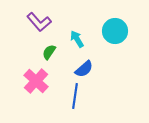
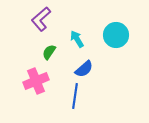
purple L-shape: moved 2 px right, 3 px up; rotated 90 degrees clockwise
cyan circle: moved 1 px right, 4 px down
pink cross: rotated 25 degrees clockwise
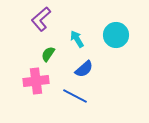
green semicircle: moved 1 px left, 2 px down
pink cross: rotated 15 degrees clockwise
blue line: rotated 70 degrees counterclockwise
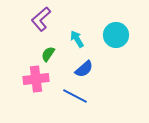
pink cross: moved 2 px up
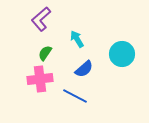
cyan circle: moved 6 px right, 19 px down
green semicircle: moved 3 px left, 1 px up
pink cross: moved 4 px right
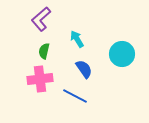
green semicircle: moved 1 px left, 2 px up; rotated 21 degrees counterclockwise
blue semicircle: rotated 84 degrees counterclockwise
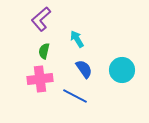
cyan circle: moved 16 px down
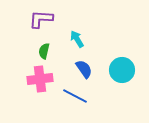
purple L-shape: rotated 45 degrees clockwise
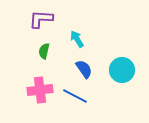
pink cross: moved 11 px down
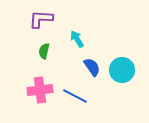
blue semicircle: moved 8 px right, 2 px up
